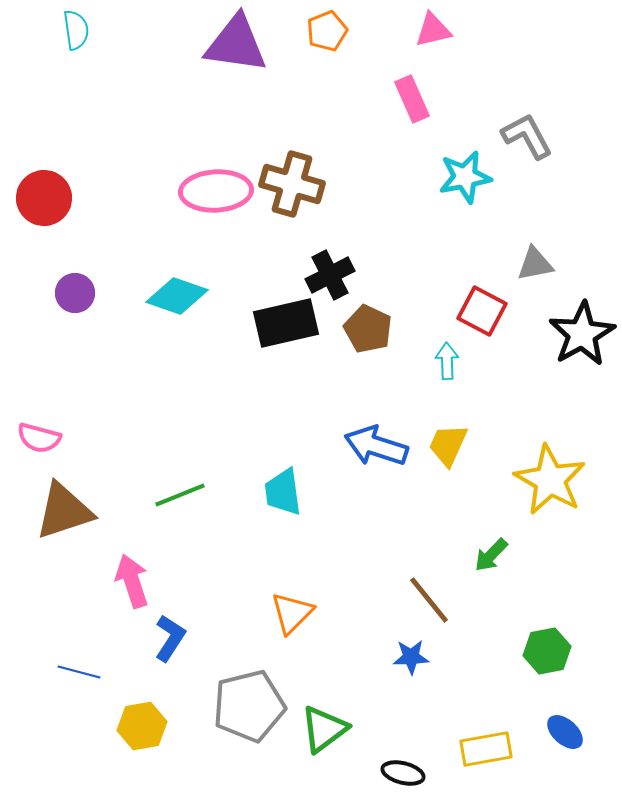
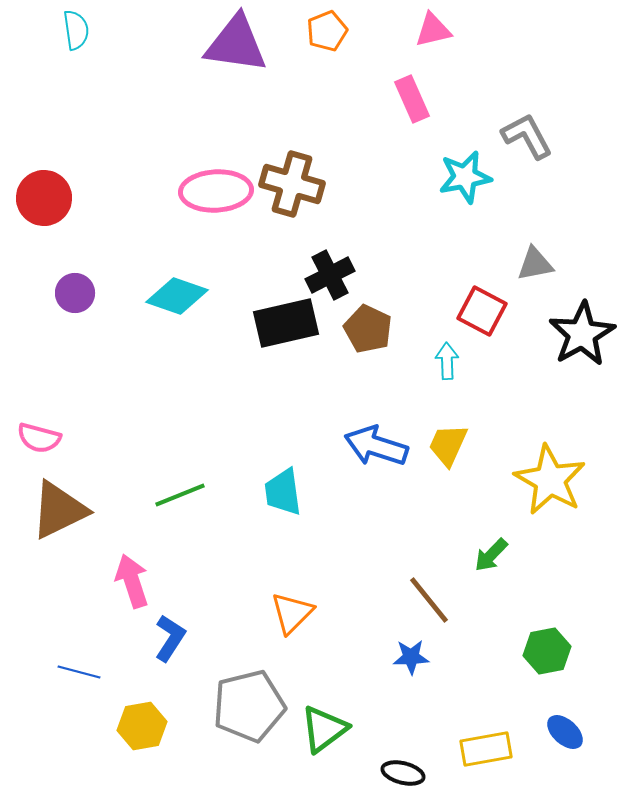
brown triangle: moved 5 px left, 1 px up; rotated 8 degrees counterclockwise
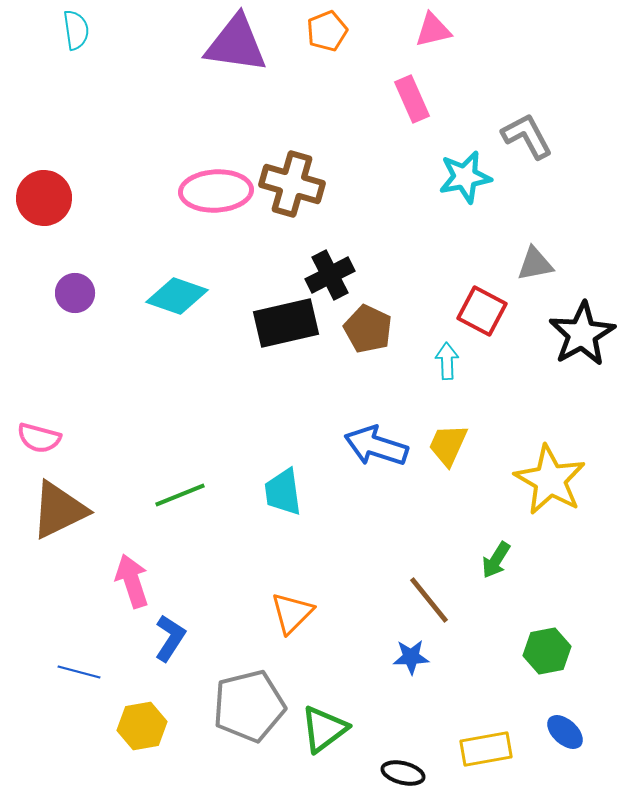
green arrow: moved 5 px right, 5 px down; rotated 12 degrees counterclockwise
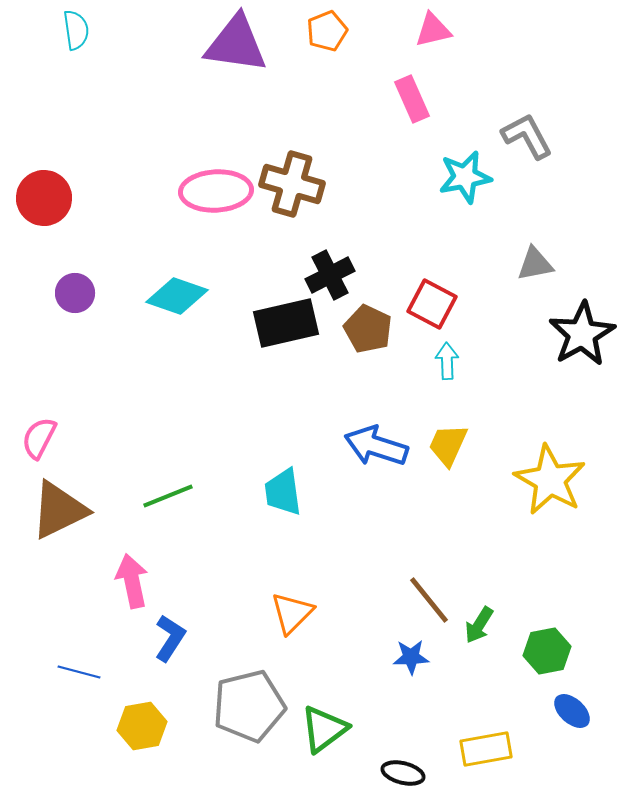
red square: moved 50 px left, 7 px up
pink semicircle: rotated 102 degrees clockwise
green line: moved 12 px left, 1 px down
green arrow: moved 17 px left, 65 px down
pink arrow: rotated 6 degrees clockwise
blue ellipse: moved 7 px right, 21 px up
